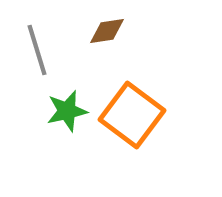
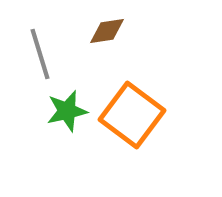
gray line: moved 3 px right, 4 px down
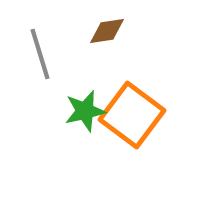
green star: moved 18 px right
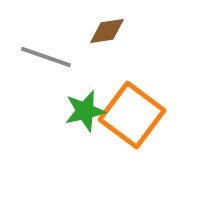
gray line: moved 6 px right, 3 px down; rotated 54 degrees counterclockwise
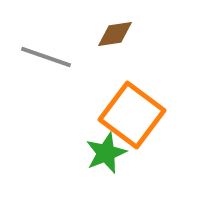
brown diamond: moved 8 px right, 3 px down
green star: moved 21 px right, 42 px down; rotated 9 degrees counterclockwise
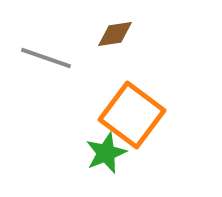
gray line: moved 1 px down
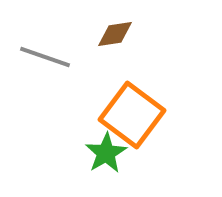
gray line: moved 1 px left, 1 px up
green star: rotated 9 degrees counterclockwise
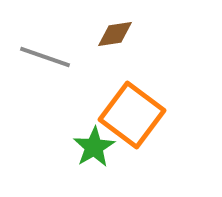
green star: moved 12 px left, 6 px up
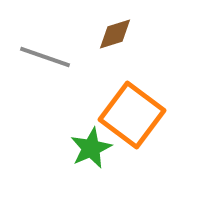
brown diamond: rotated 9 degrees counterclockwise
green star: moved 3 px left, 1 px down; rotated 6 degrees clockwise
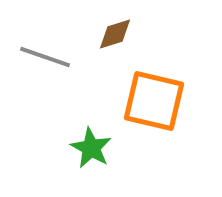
orange square: moved 22 px right, 14 px up; rotated 24 degrees counterclockwise
green star: rotated 18 degrees counterclockwise
